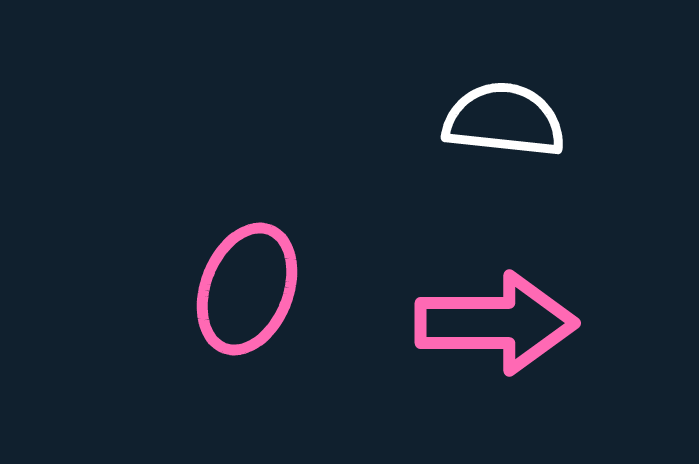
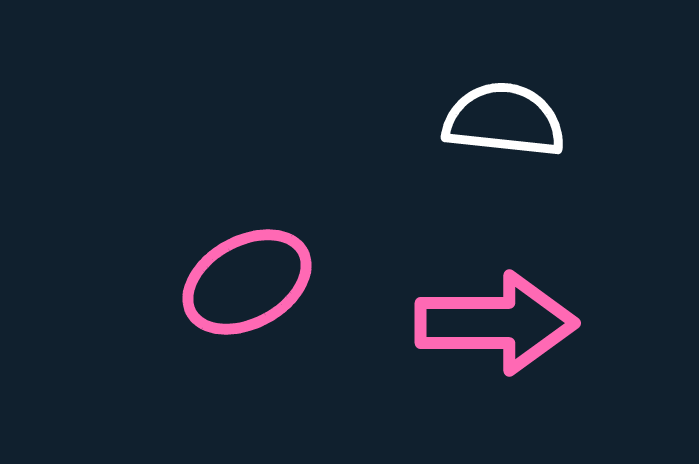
pink ellipse: moved 7 px up; rotated 40 degrees clockwise
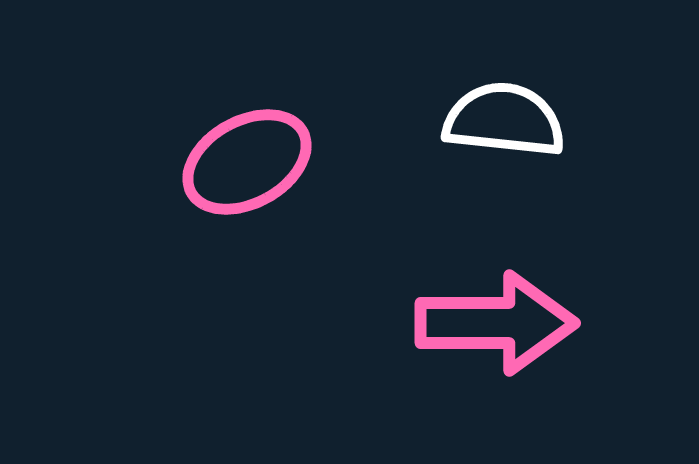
pink ellipse: moved 120 px up
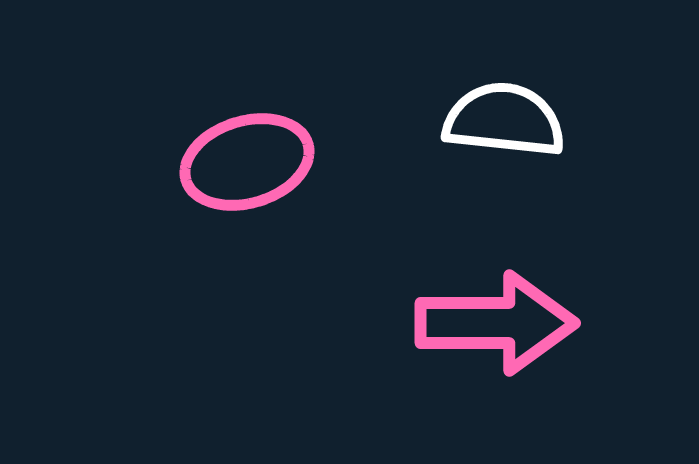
pink ellipse: rotated 12 degrees clockwise
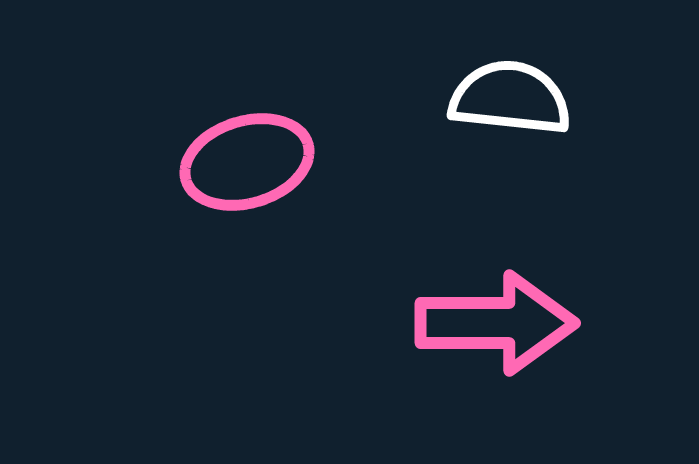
white semicircle: moved 6 px right, 22 px up
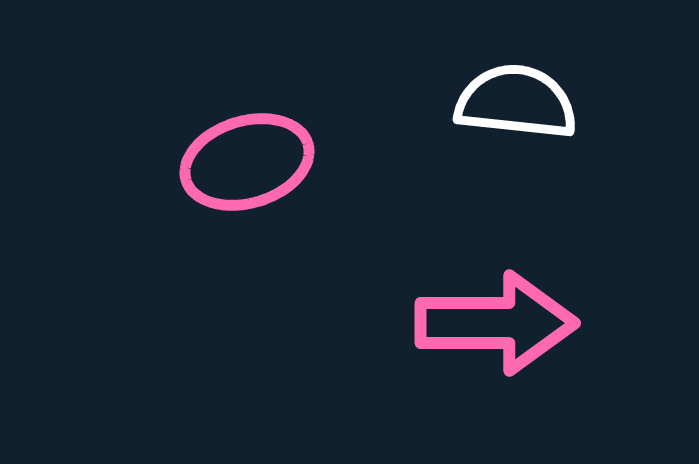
white semicircle: moved 6 px right, 4 px down
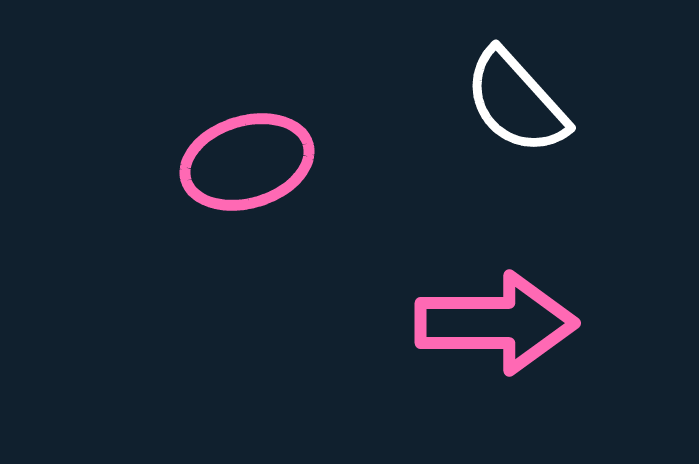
white semicircle: rotated 138 degrees counterclockwise
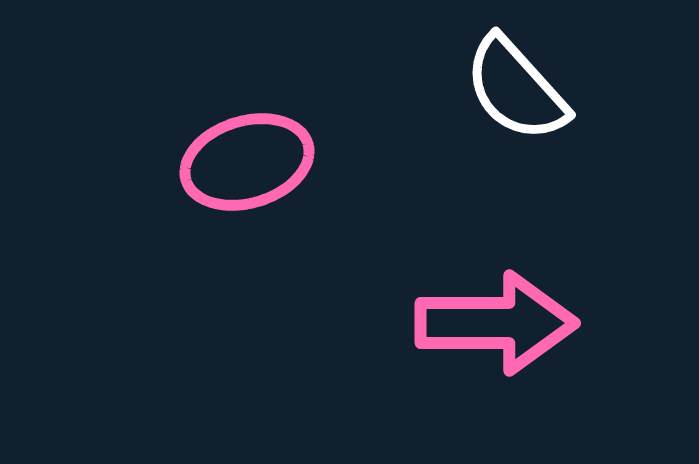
white semicircle: moved 13 px up
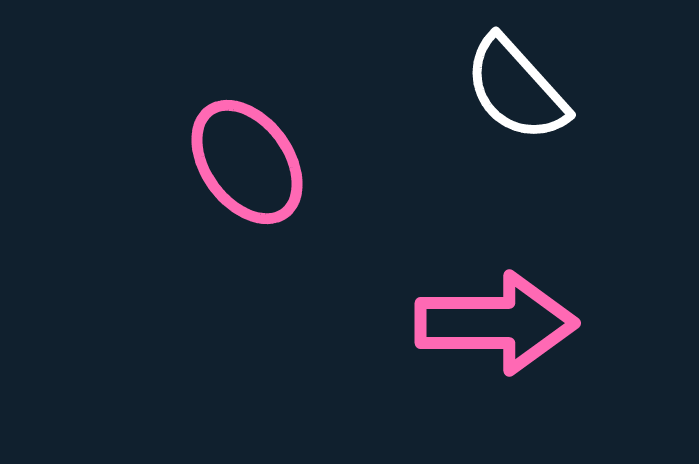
pink ellipse: rotated 71 degrees clockwise
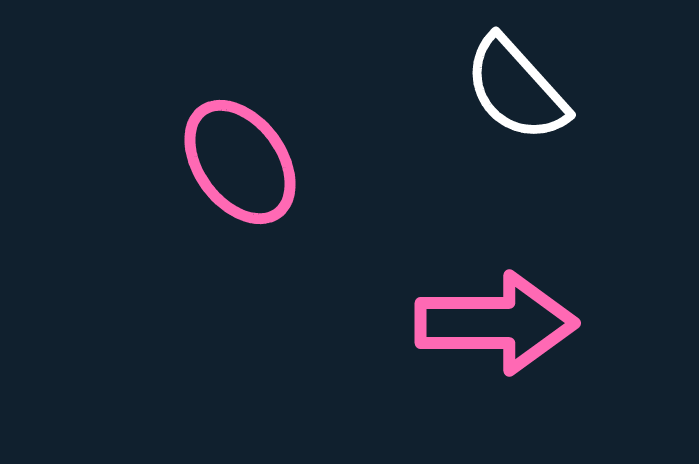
pink ellipse: moved 7 px left
